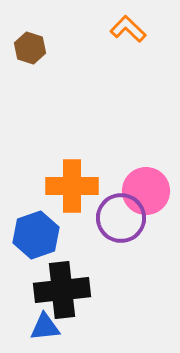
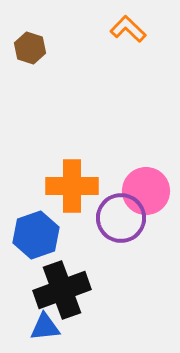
black cross: rotated 14 degrees counterclockwise
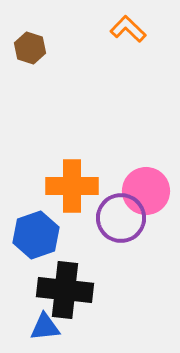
black cross: moved 3 px right; rotated 26 degrees clockwise
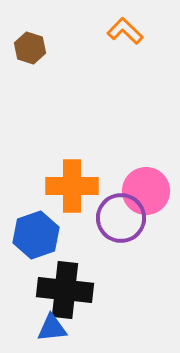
orange L-shape: moved 3 px left, 2 px down
blue triangle: moved 7 px right, 1 px down
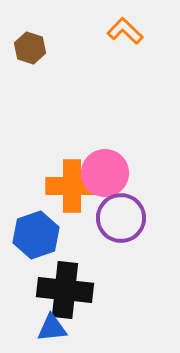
pink circle: moved 41 px left, 18 px up
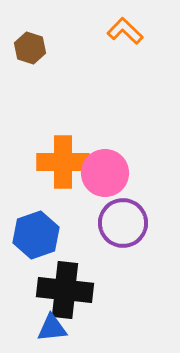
orange cross: moved 9 px left, 24 px up
purple circle: moved 2 px right, 5 px down
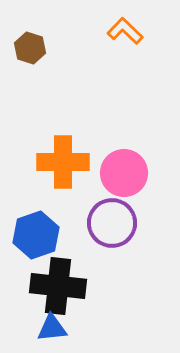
pink circle: moved 19 px right
purple circle: moved 11 px left
black cross: moved 7 px left, 4 px up
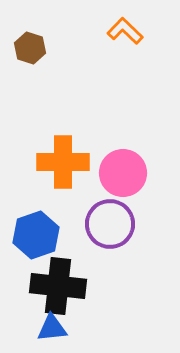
pink circle: moved 1 px left
purple circle: moved 2 px left, 1 px down
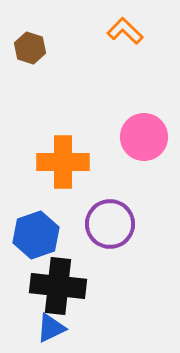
pink circle: moved 21 px right, 36 px up
blue triangle: moved 1 px left; rotated 20 degrees counterclockwise
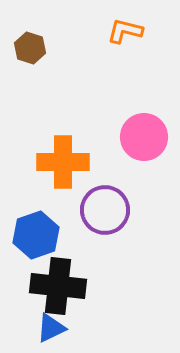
orange L-shape: rotated 30 degrees counterclockwise
purple circle: moved 5 px left, 14 px up
